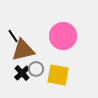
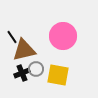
black line: moved 1 px left, 1 px down
brown triangle: moved 1 px right
black cross: rotated 21 degrees clockwise
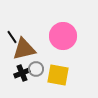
brown triangle: moved 1 px up
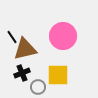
brown triangle: moved 1 px right
gray circle: moved 2 px right, 18 px down
yellow square: rotated 10 degrees counterclockwise
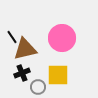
pink circle: moved 1 px left, 2 px down
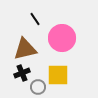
black line: moved 23 px right, 18 px up
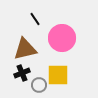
gray circle: moved 1 px right, 2 px up
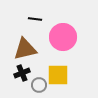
black line: rotated 48 degrees counterclockwise
pink circle: moved 1 px right, 1 px up
